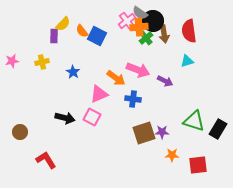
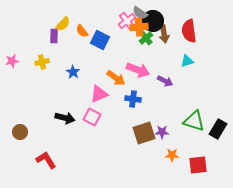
blue square: moved 3 px right, 4 px down
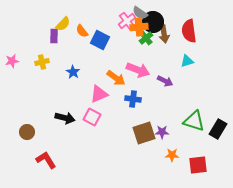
black circle: moved 1 px down
brown circle: moved 7 px right
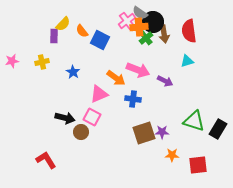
brown circle: moved 54 px right
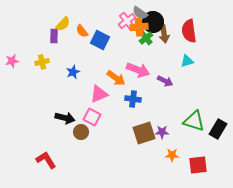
blue star: rotated 16 degrees clockwise
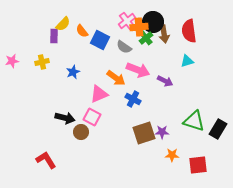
gray semicircle: moved 16 px left, 34 px down
blue cross: rotated 21 degrees clockwise
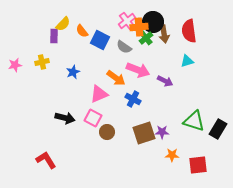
pink star: moved 3 px right, 4 px down
pink square: moved 1 px right, 1 px down
brown circle: moved 26 px right
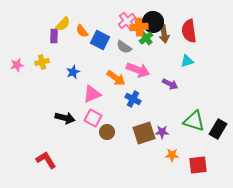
pink star: moved 2 px right
purple arrow: moved 5 px right, 3 px down
pink triangle: moved 7 px left
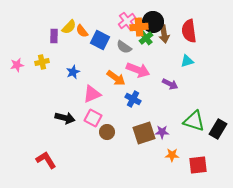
yellow semicircle: moved 6 px right, 3 px down
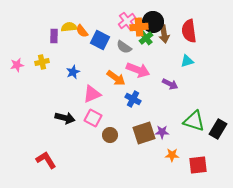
yellow semicircle: rotated 140 degrees counterclockwise
brown circle: moved 3 px right, 3 px down
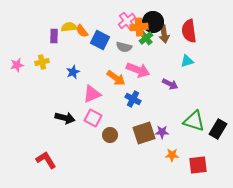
gray semicircle: rotated 21 degrees counterclockwise
